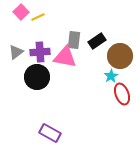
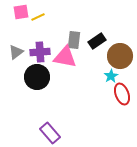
pink square: rotated 35 degrees clockwise
purple rectangle: rotated 20 degrees clockwise
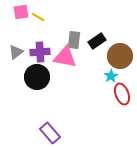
yellow line: rotated 56 degrees clockwise
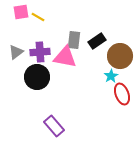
purple rectangle: moved 4 px right, 7 px up
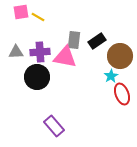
gray triangle: rotated 35 degrees clockwise
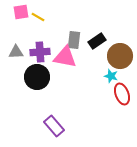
cyan star: rotated 24 degrees counterclockwise
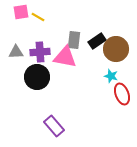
brown circle: moved 4 px left, 7 px up
